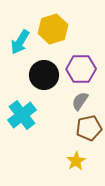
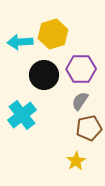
yellow hexagon: moved 5 px down
cyan arrow: rotated 55 degrees clockwise
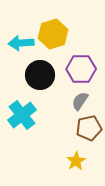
cyan arrow: moved 1 px right, 1 px down
black circle: moved 4 px left
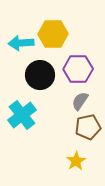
yellow hexagon: rotated 16 degrees clockwise
purple hexagon: moved 3 px left
brown pentagon: moved 1 px left, 1 px up
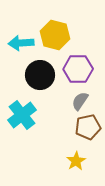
yellow hexagon: moved 2 px right, 1 px down; rotated 16 degrees clockwise
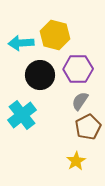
brown pentagon: rotated 15 degrees counterclockwise
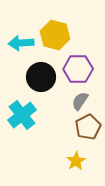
black circle: moved 1 px right, 2 px down
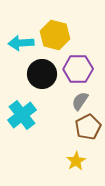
black circle: moved 1 px right, 3 px up
